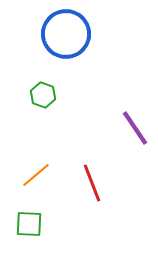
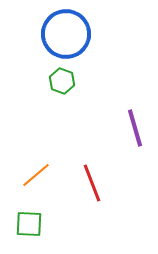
green hexagon: moved 19 px right, 14 px up
purple line: rotated 18 degrees clockwise
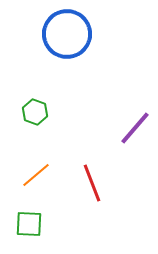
blue circle: moved 1 px right
green hexagon: moved 27 px left, 31 px down
purple line: rotated 57 degrees clockwise
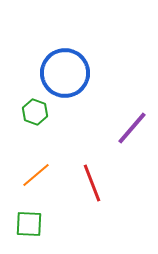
blue circle: moved 2 px left, 39 px down
purple line: moved 3 px left
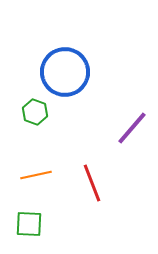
blue circle: moved 1 px up
orange line: rotated 28 degrees clockwise
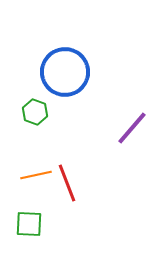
red line: moved 25 px left
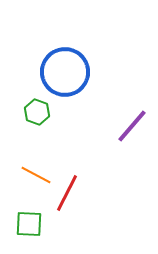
green hexagon: moved 2 px right
purple line: moved 2 px up
orange line: rotated 40 degrees clockwise
red line: moved 10 px down; rotated 48 degrees clockwise
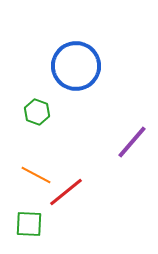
blue circle: moved 11 px right, 6 px up
purple line: moved 16 px down
red line: moved 1 px left, 1 px up; rotated 24 degrees clockwise
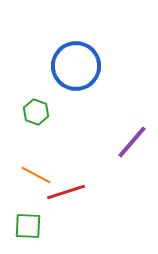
green hexagon: moved 1 px left
red line: rotated 21 degrees clockwise
green square: moved 1 px left, 2 px down
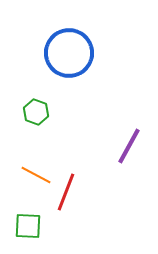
blue circle: moved 7 px left, 13 px up
purple line: moved 3 px left, 4 px down; rotated 12 degrees counterclockwise
red line: rotated 51 degrees counterclockwise
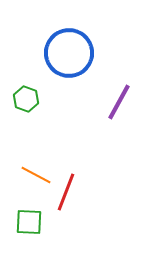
green hexagon: moved 10 px left, 13 px up
purple line: moved 10 px left, 44 px up
green square: moved 1 px right, 4 px up
